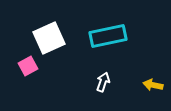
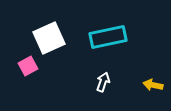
cyan rectangle: moved 1 px down
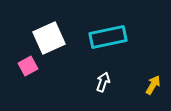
yellow arrow: rotated 108 degrees clockwise
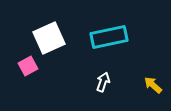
cyan rectangle: moved 1 px right
yellow arrow: rotated 78 degrees counterclockwise
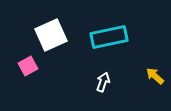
white square: moved 2 px right, 3 px up
yellow arrow: moved 2 px right, 9 px up
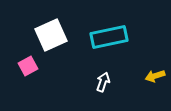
yellow arrow: rotated 60 degrees counterclockwise
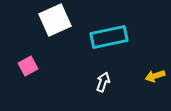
white square: moved 4 px right, 15 px up
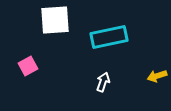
white square: rotated 20 degrees clockwise
yellow arrow: moved 2 px right
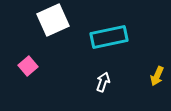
white square: moved 2 px left; rotated 20 degrees counterclockwise
pink square: rotated 12 degrees counterclockwise
yellow arrow: rotated 48 degrees counterclockwise
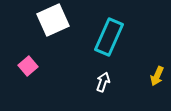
cyan rectangle: rotated 54 degrees counterclockwise
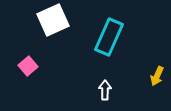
white arrow: moved 2 px right, 8 px down; rotated 18 degrees counterclockwise
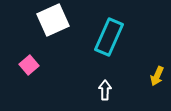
pink square: moved 1 px right, 1 px up
